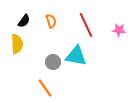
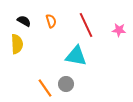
black semicircle: rotated 96 degrees counterclockwise
gray circle: moved 13 px right, 22 px down
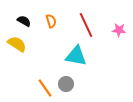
yellow semicircle: rotated 54 degrees counterclockwise
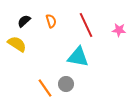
black semicircle: rotated 72 degrees counterclockwise
cyan triangle: moved 2 px right, 1 px down
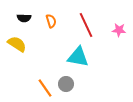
black semicircle: moved 3 px up; rotated 136 degrees counterclockwise
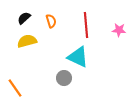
black semicircle: rotated 136 degrees clockwise
red line: rotated 20 degrees clockwise
yellow semicircle: moved 10 px right, 3 px up; rotated 48 degrees counterclockwise
cyan triangle: rotated 15 degrees clockwise
gray circle: moved 2 px left, 6 px up
orange line: moved 30 px left
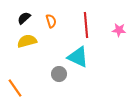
gray circle: moved 5 px left, 4 px up
